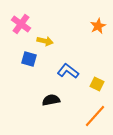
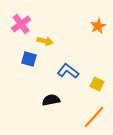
pink cross: rotated 18 degrees clockwise
orange line: moved 1 px left, 1 px down
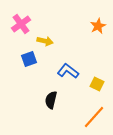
blue square: rotated 35 degrees counterclockwise
black semicircle: rotated 66 degrees counterclockwise
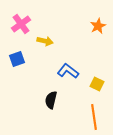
blue square: moved 12 px left
orange line: rotated 50 degrees counterclockwise
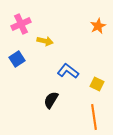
pink cross: rotated 12 degrees clockwise
blue square: rotated 14 degrees counterclockwise
black semicircle: rotated 18 degrees clockwise
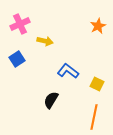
pink cross: moved 1 px left
orange line: rotated 20 degrees clockwise
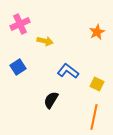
orange star: moved 1 px left, 6 px down
blue square: moved 1 px right, 8 px down
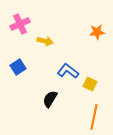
orange star: rotated 21 degrees clockwise
yellow square: moved 7 px left
black semicircle: moved 1 px left, 1 px up
